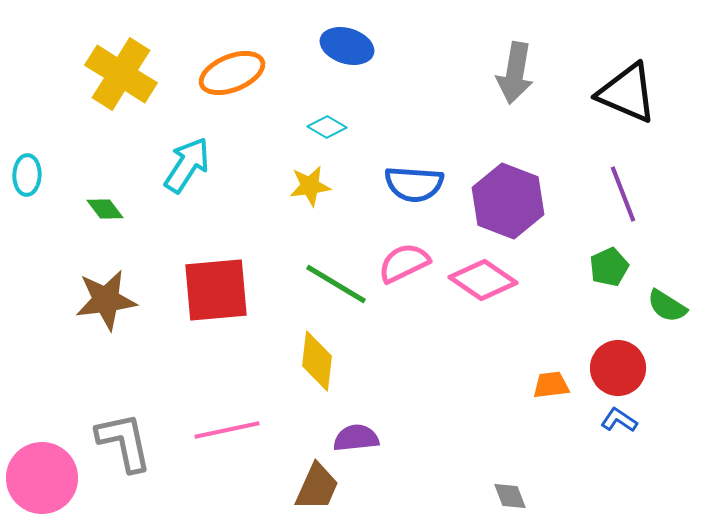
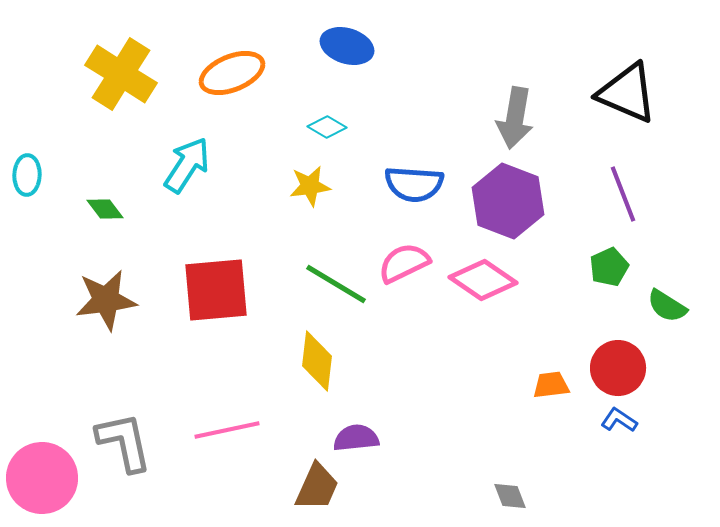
gray arrow: moved 45 px down
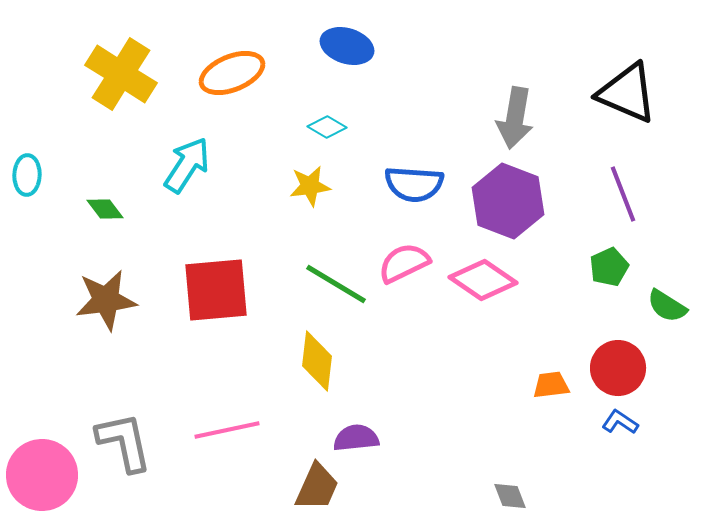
blue L-shape: moved 1 px right, 2 px down
pink circle: moved 3 px up
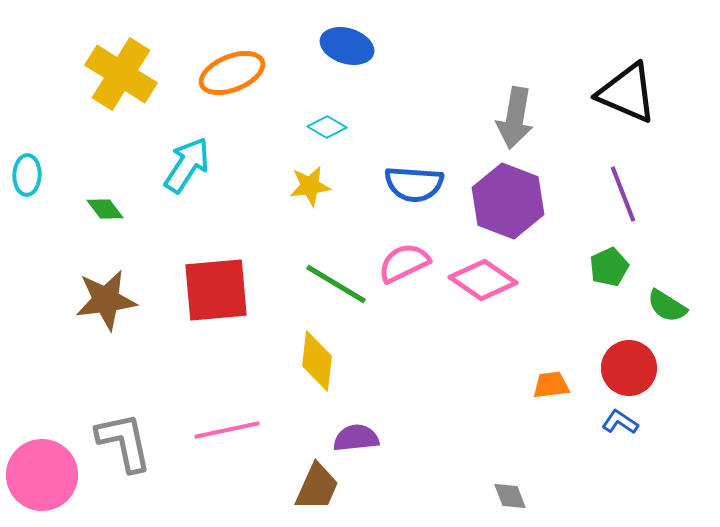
red circle: moved 11 px right
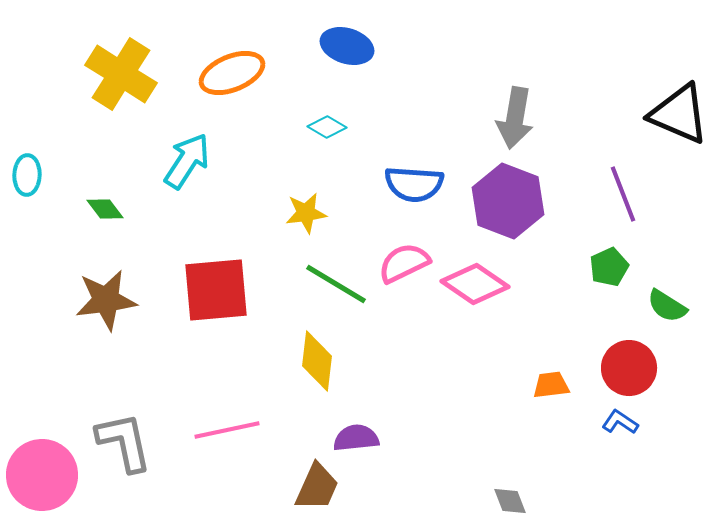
black triangle: moved 52 px right, 21 px down
cyan arrow: moved 4 px up
yellow star: moved 4 px left, 27 px down
pink diamond: moved 8 px left, 4 px down
gray diamond: moved 5 px down
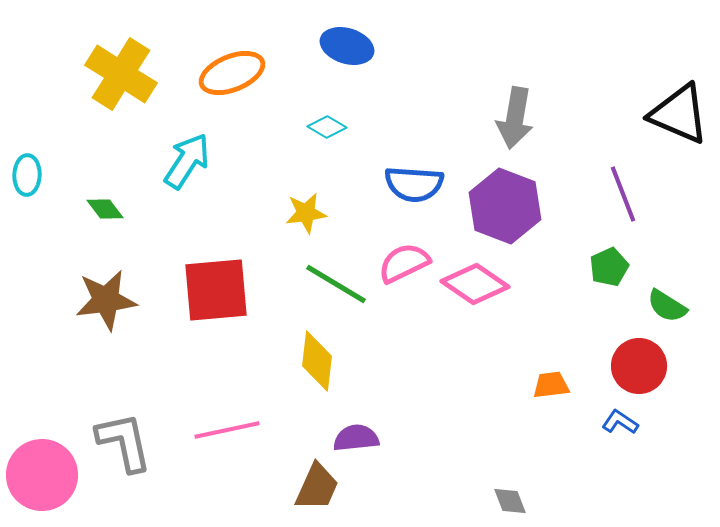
purple hexagon: moved 3 px left, 5 px down
red circle: moved 10 px right, 2 px up
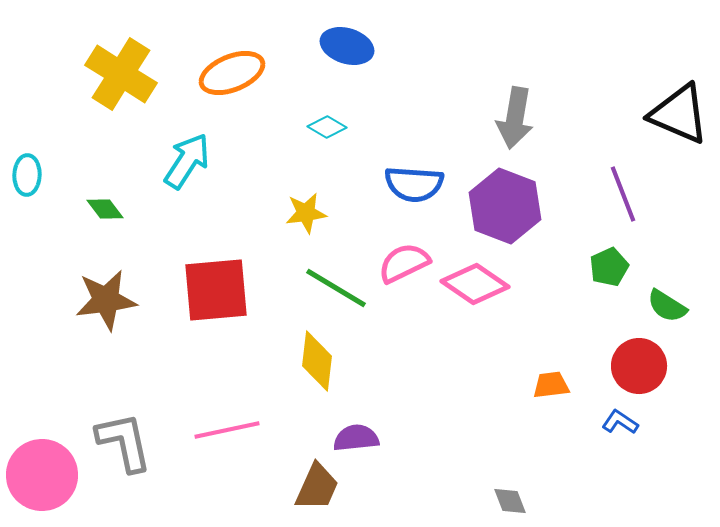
green line: moved 4 px down
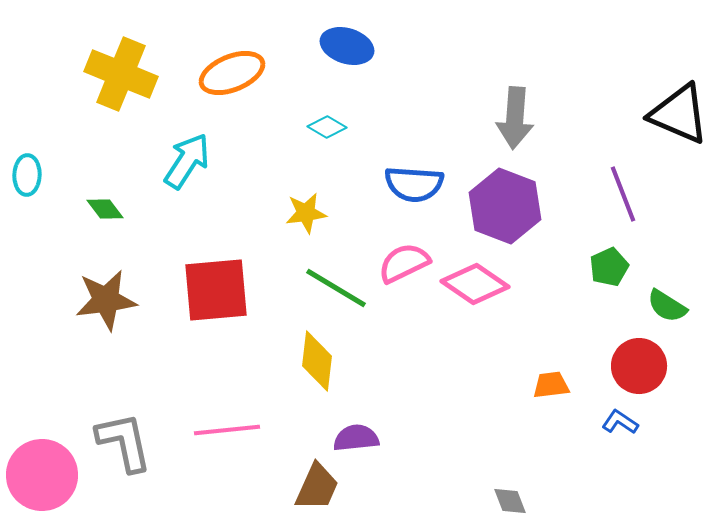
yellow cross: rotated 10 degrees counterclockwise
gray arrow: rotated 6 degrees counterclockwise
pink line: rotated 6 degrees clockwise
